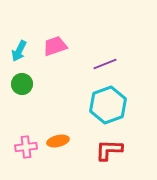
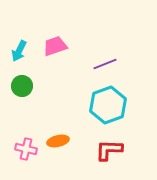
green circle: moved 2 px down
pink cross: moved 2 px down; rotated 20 degrees clockwise
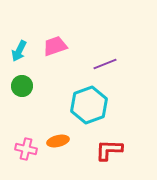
cyan hexagon: moved 19 px left
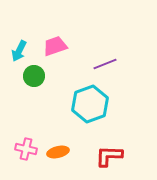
green circle: moved 12 px right, 10 px up
cyan hexagon: moved 1 px right, 1 px up
orange ellipse: moved 11 px down
red L-shape: moved 6 px down
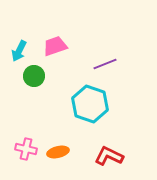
cyan hexagon: rotated 21 degrees counterclockwise
red L-shape: rotated 24 degrees clockwise
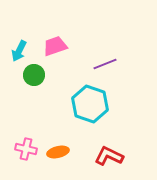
green circle: moved 1 px up
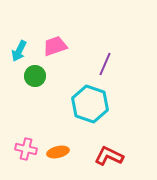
purple line: rotated 45 degrees counterclockwise
green circle: moved 1 px right, 1 px down
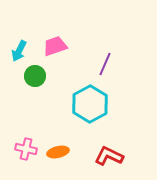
cyan hexagon: rotated 12 degrees clockwise
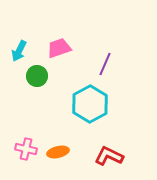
pink trapezoid: moved 4 px right, 2 px down
green circle: moved 2 px right
